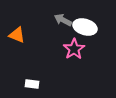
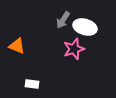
gray arrow: rotated 84 degrees counterclockwise
orange triangle: moved 11 px down
pink star: rotated 15 degrees clockwise
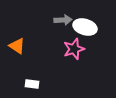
gray arrow: rotated 126 degrees counterclockwise
orange triangle: rotated 12 degrees clockwise
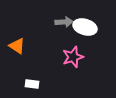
gray arrow: moved 1 px right, 2 px down
pink star: moved 1 px left, 8 px down
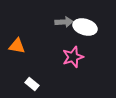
orange triangle: rotated 24 degrees counterclockwise
white rectangle: rotated 32 degrees clockwise
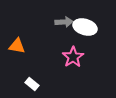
pink star: rotated 15 degrees counterclockwise
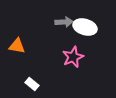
pink star: rotated 10 degrees clockwise
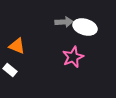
orange triangle: rotated 12 degrees clockwise
white rectangle: moved 22 px left, 14 px up
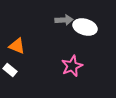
gray arrow: moved 2 px up
pink star: moved 1 px left, 9 px down
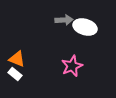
orange triangle: moved 13 px down
white rectangle: moved 5 px right, 4 px down
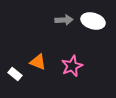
white ellipse: moved 8 px right, 6 px up
orange triangle: moved 21 px right, 3 px down
